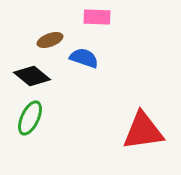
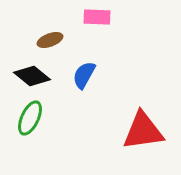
blue semicircle: moved 17 px down; rotated 80 degrees counterclockwise
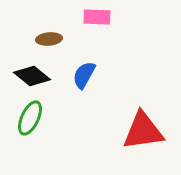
brown ellipse: moved 1 px left, 1 px up; rotated 15 degrees clockwise
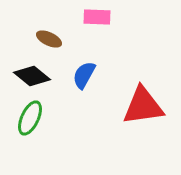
brown ellipse: rotated 30 degrees clockwise
red triangle: moved 25 px up
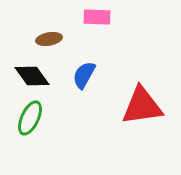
brown ellipse: rotated 35 degrees counterclockwise
black diamond: rotated 15 degrees clockwise
red triangle: moved 1 px left
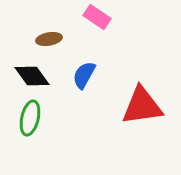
pink rectangle: rotated 32 degrees clockwise
green ellipse: rotated 12 degrees counterclockwise
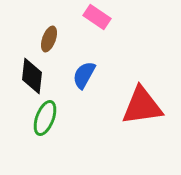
brown ellipse: rotated 60 degrees counterclockwise
black diamond: rotated 42 degrees clockwise
green ellipse: moved 15 px right; rotated 8 degrees clockwise
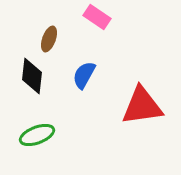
green ellipse: moved 8 px left, 17 px down; rotated 48 degrees clockwise
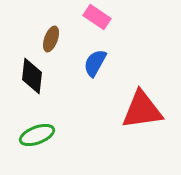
brown ellipse: moved 2 px right
blue semicircle: moved 11 px right, 12 px up
red triangle: moved 4 px down
